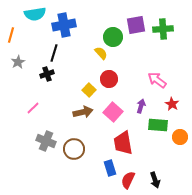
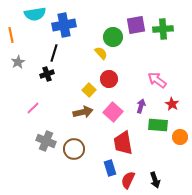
orange line: rotated 28 degrees counterclockwise
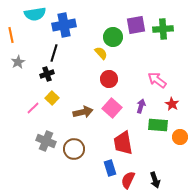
yellow square: moved 37 px left, 8 px down
pink square: moved 1 px left, 4 px up
